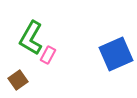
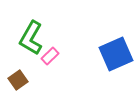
pink rectangle: moved 2 px right, 1 px down; rotated 18 degrees clockwise
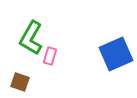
pink rectangle: rotated 30 degrees counterclockwise
brown square: moved 2 px right, 2 px down; rotated 36 degrees counterclockwise
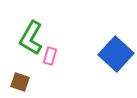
blue square: rotated 24 degrees counterclockwise
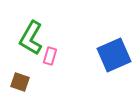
blue square: moved 2 px left, 1 px down; rotated 24 degrees clockwise
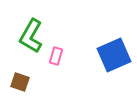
green L-shape: moved 2 px up
pink rectangle: moved 6 px right
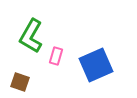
blue square: moved 18 px left, 10 px down
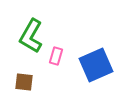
brown square: moved 4 px right; rotated 12 degrees counterclockwise
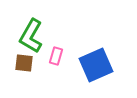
brown square: moved 19 px up
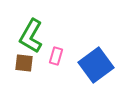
blue square: rotated 12 degrees counterclockwise
